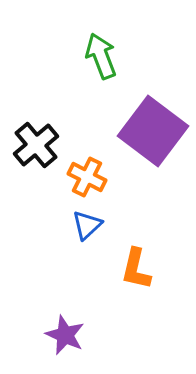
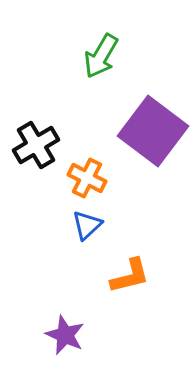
green arrow: rotated 129 degrees counterclockwise
black cross: rotated 9 degrees clockwise
orange cross: moved 1 px down
orange L-shape: moved 6 px left, 7 px down; rotated 117 degrees counterclockwise
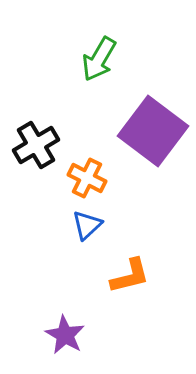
green arrow: moved 2 px left, 3 px down
purple star: rotated 6 degrees clockwise
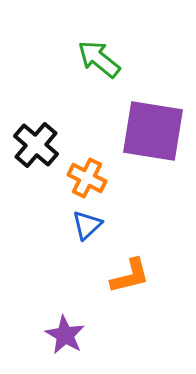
green arrow: rotated 99 degrees clockwise
purple square: rotated 28 degrees counterclockwise
black cross: rotated 18 degrees counterclockwise
